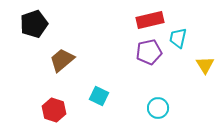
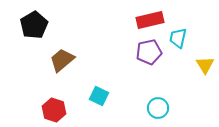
black pentagon: moved 1 px down; rotated 12 degrees counterclockwise
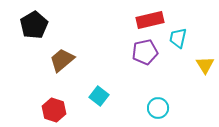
purple pentagon: moved 4 px left
cyan square: rotated 12 degrees clockwise
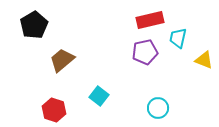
yellow triangle: moved 1 px left, 5 px up; rotated 36 degrees counterclockwise
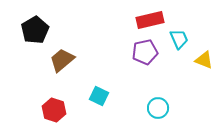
black pentagon: moved 1 px right, 5 px down
cyan trapezoid: moved 1 px right, 1 px down; rotated 145 degrees clockwise
cyan square: rotated 12 degrees counterclockwise
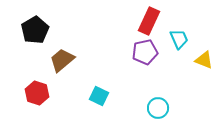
red rectangle: moved 1 px left, 1 px down; rotated 52 degrees counterclockwise
red hexagon: moved 17 px left, 17 px up
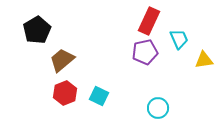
black pentagon: moved 2 px right
yellow triangle: rotated 30 degrees counterclockwise
red hexagon: moved 28 px right; rotated 20 degrees clockwise
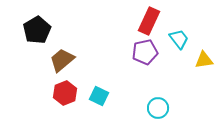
cyan trapezoid: rotated 15 degrees counterclockwise
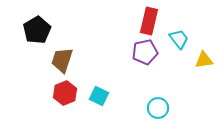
red rectangle: rotated 12 degrees counterclockwise
brown trapezoid: rotated 32 degrees counterclockwise
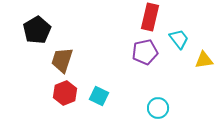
red rectangle: moved 1 px right, 4 px up
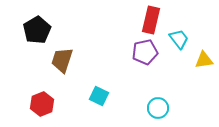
red rectangle: moved 1 px right, 3 px down
red hexagon: moved 23 px left, 11 px down
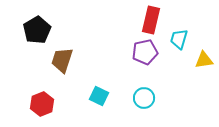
cyan trapezoid: rotated 125 degrees counterclockwise
cyan circle: moved 14 px left, 10 px up
